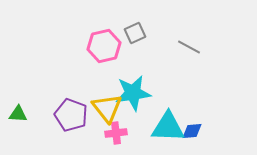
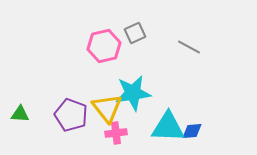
green triangle: moved 2 px right
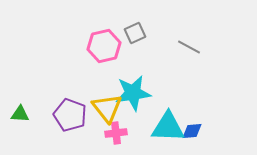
purple pentagon: moved 1 px left
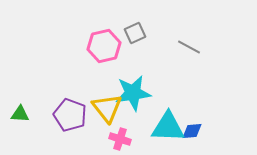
pink cross: moved 4 px right, 6 px down; rotated 25 degrees clockwise
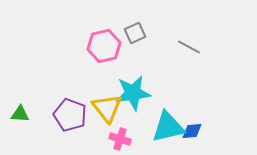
cyan triangle: rotated 15 degrees counterclockwise
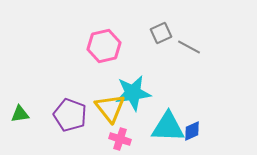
gray square: moved 26 px right
yellow triangle: moved 3 px right
green triangle: rotated 12 degrees counterclockwise
cyan triangle: rotated 15 degrees clockwise
blue diamond: rotated 20 degrees counterclockwise
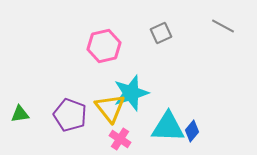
gray line: moved 34 px right, 21 px up
cyan star: moved 2 px left; rotated 9 degrees counterclockwise
blue diamond: rotated 25 degrees counterclockwise
pink cross: rotated 15 degrees clockwise
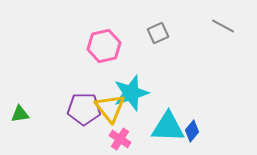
gray square: moved 3 px left
purple pentagon: moved 14 px right, 6 px up; rotated 20 degrees counterclockwise
